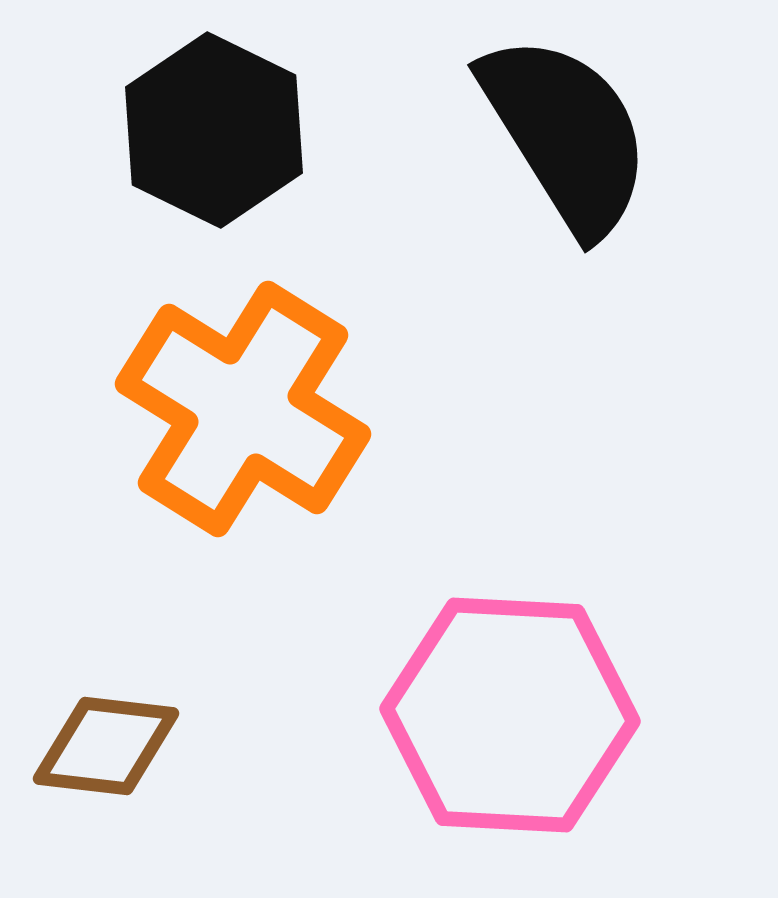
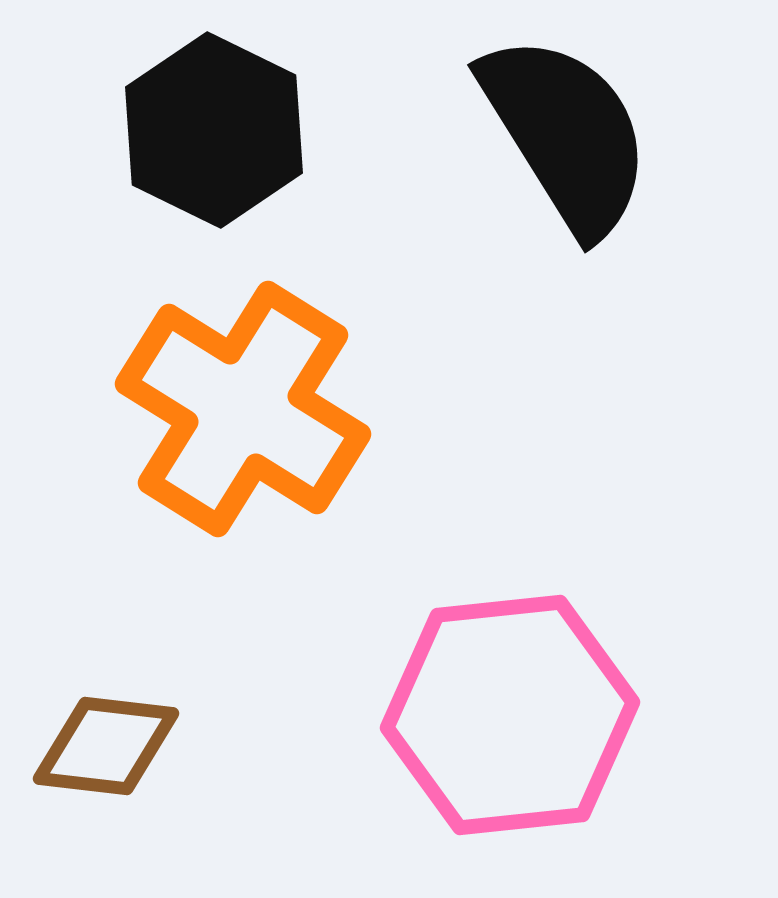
pink hexagon: rotated 9 degrees counterclockwise
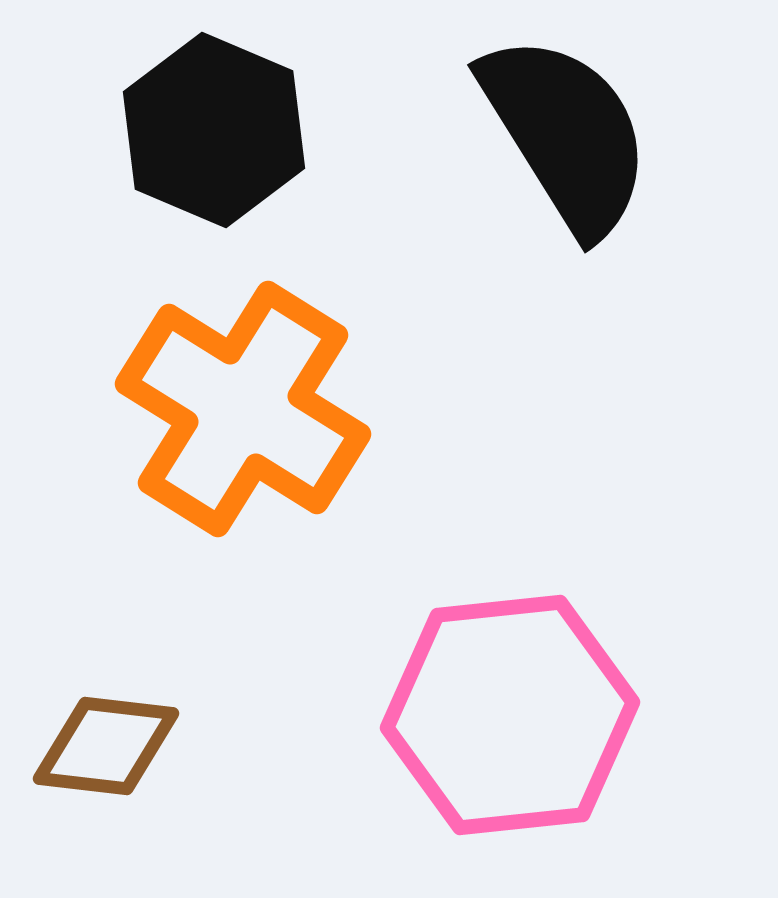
black hexagon: rotated 3 degrees counterclockwise
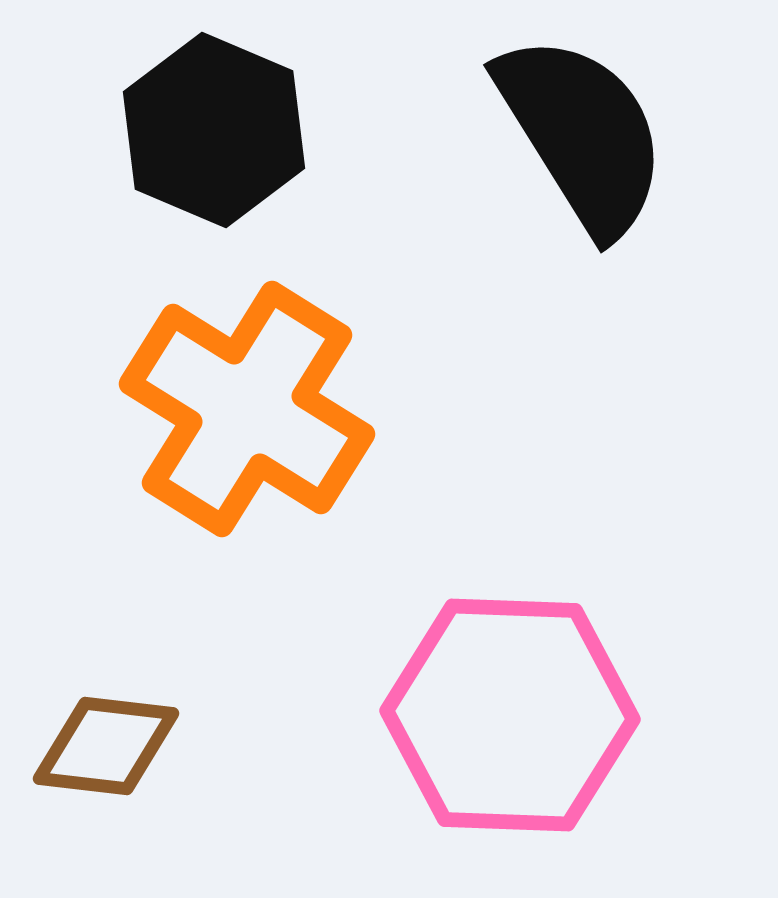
black semicircle: moved 16 px right
orange cross: moved 4 px right
pink hexagon: rotated 8 degrees clockwise
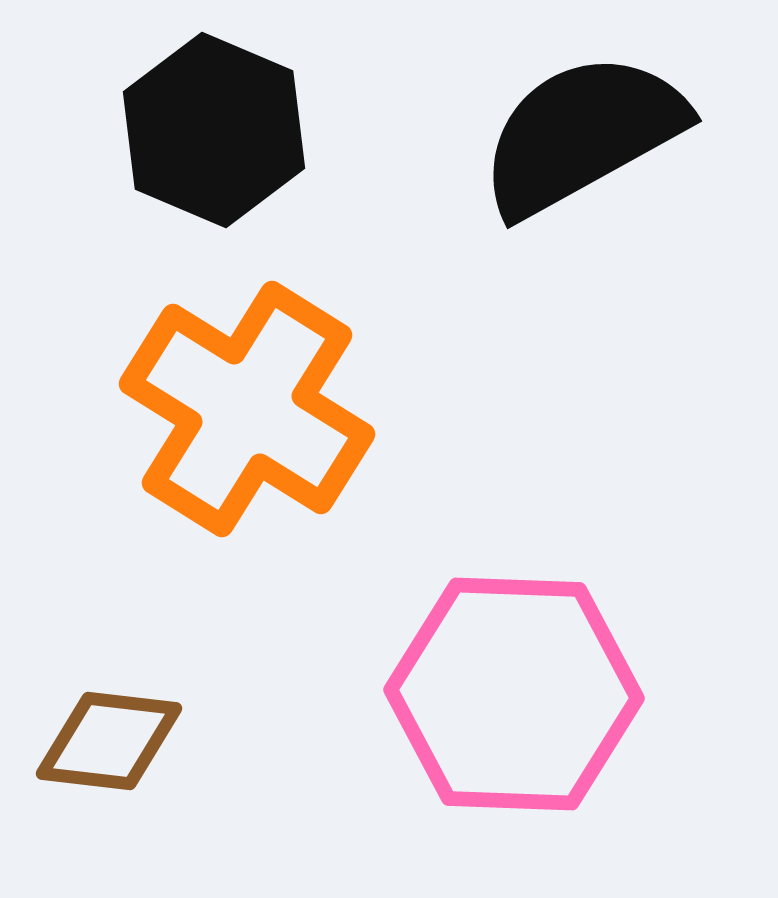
black semicircle: rotated 87 degrees counterclockwise
pink hexagon: moved 4 px right, 21 px up
brown diamond: moved 3 px right, 5 px up
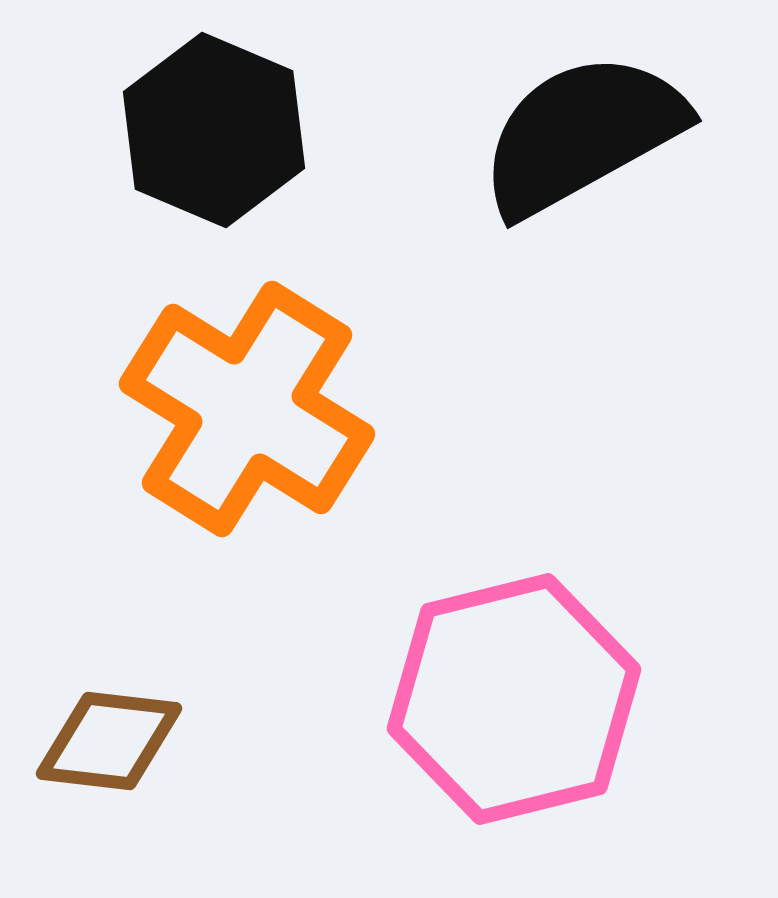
pink hexagon: moved 5 px down; rotated 16 degrees counterclockwise
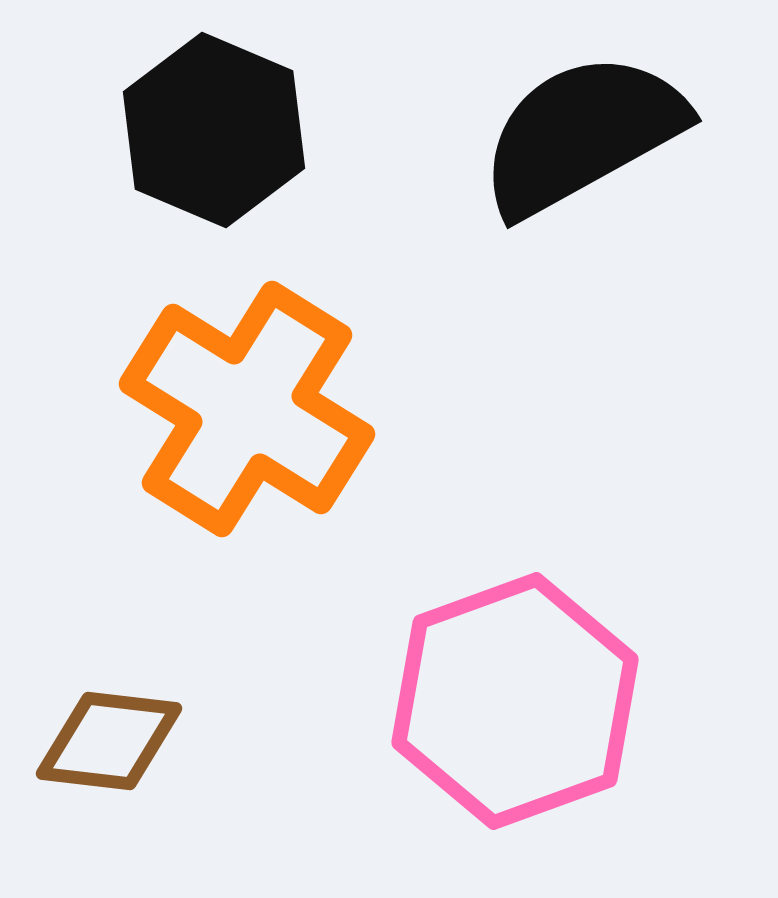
pink hexagon: moved 1 px right, 2 px down; rotated 6 degrees counterclockwise
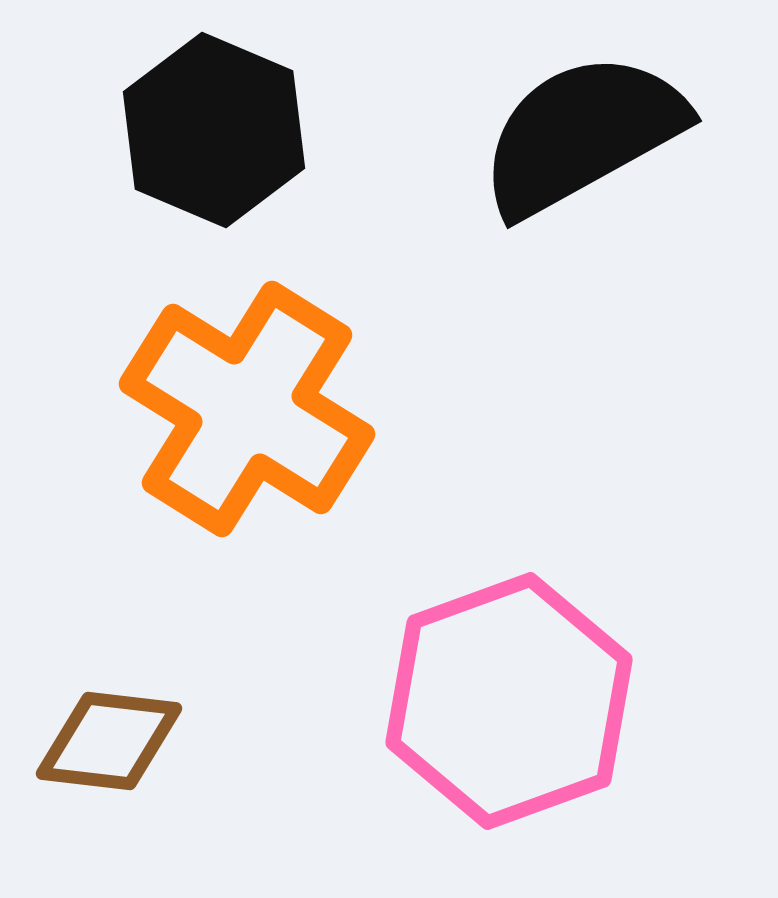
pink hexagon: moved 6 px left
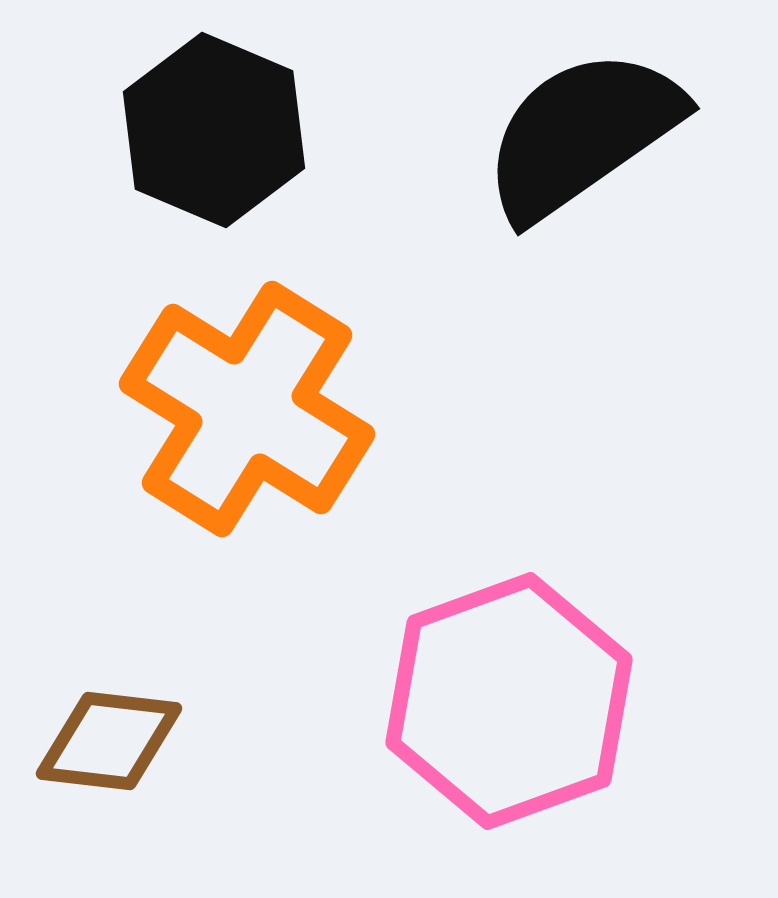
black semicircle: rotated 6 degrees counterclockwise
